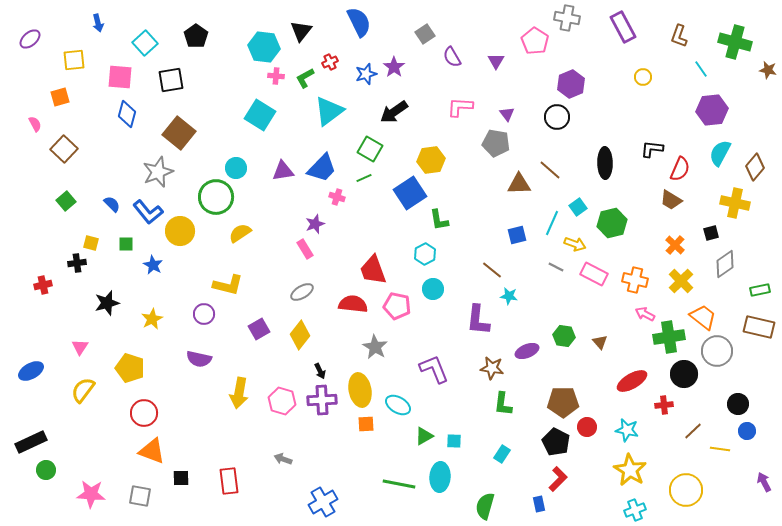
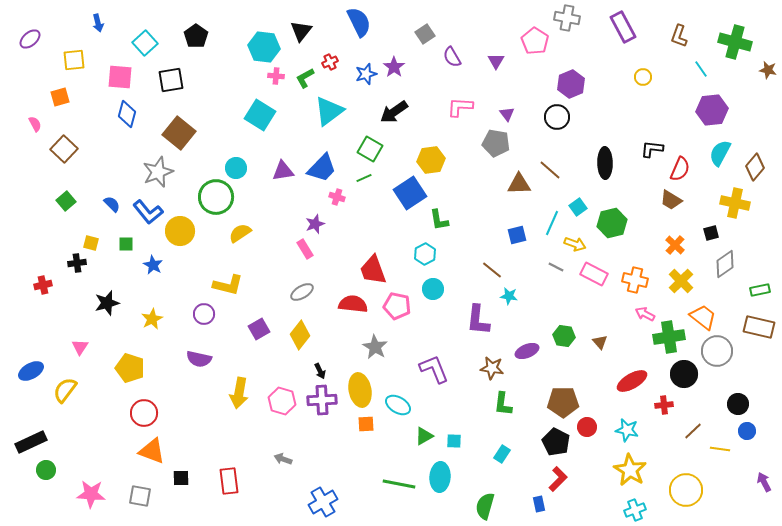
yellow semicircle at (83, 390): moved 18 px left
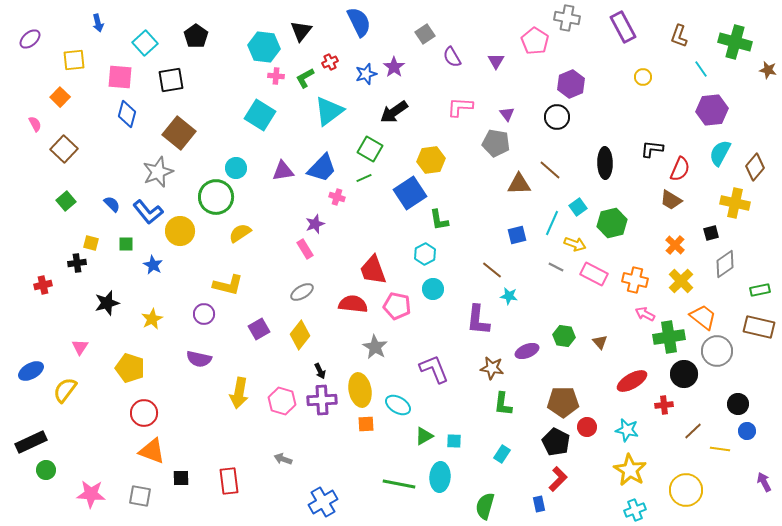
orange square at (60, 97): rotated 30 degrees counterclockwise
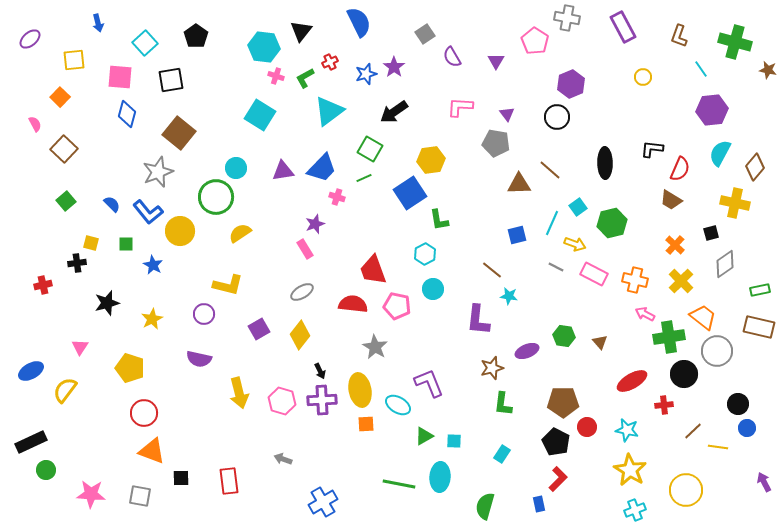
pink cross at (276, 76): rotated 14 degrees clockwise
brown star at (492, 368): rotated 25 degrees counterclockwise
purple L-shape at (434, 369): moved 5 px left, 14 px down
yellow arrow at (239, 393): rotated 24 degrees counterclockwise
blue circle at (747, 431): moved 3 px up
yellow line at (720, 449): moved 2 px left, 2 px up
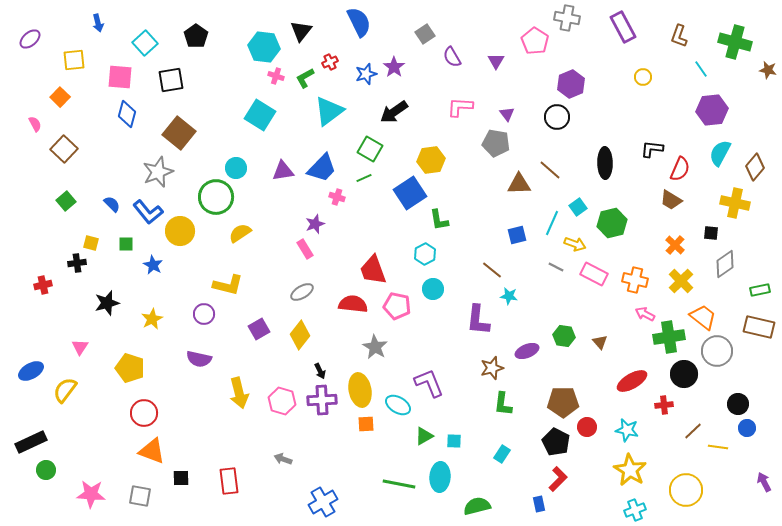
black square at (711, 233): rotated 21 degrees clockwise
green semicircle at (485, 506): moved 8 px left; rotated 60 degrees clockwise
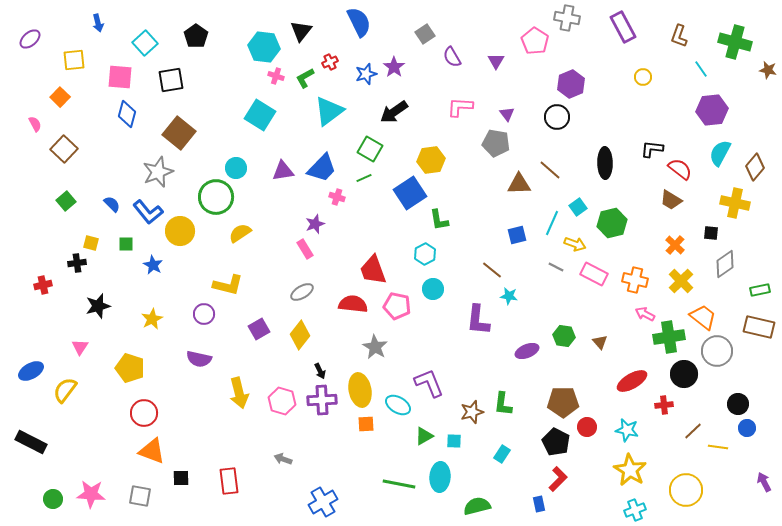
red semicircle at (680, 169): rotated 75 degrees counterclockwise
black star at (107, 303): moved 9 px left, 3 px down
brown star at (492, 368): moved 20 px left, 44 px down
black rectangle at (31, 442): rotated 52 degrees clockwise
green circle at (46, 470): moved 7 px right, 29 px down
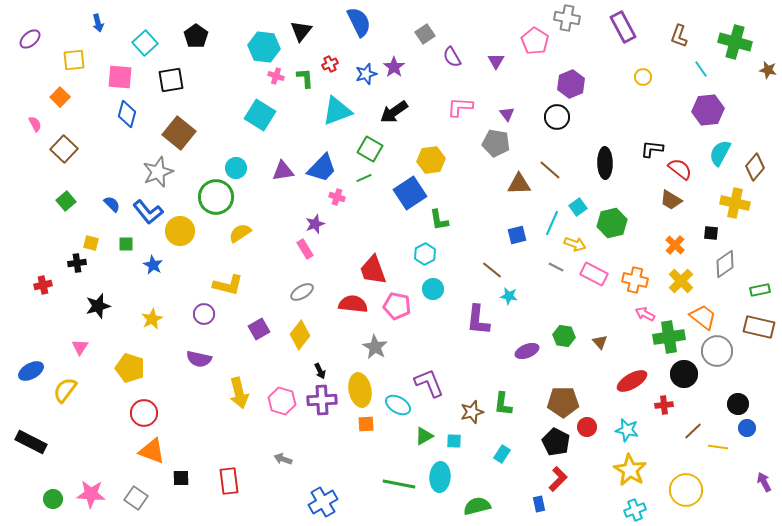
red cross at (330, 62): moved 2 px down
green L-shape at (305, 78): rotated 115 degrees clockwise
purple hexagon at (712, 110): moved 4 px left
cyan triangle at (329, 111): moved 8 px right; rotated 16 degrees clockwise
gray square at (140, 496): moved 4 px left, 2 px down; rotated 25 degrees clockwise
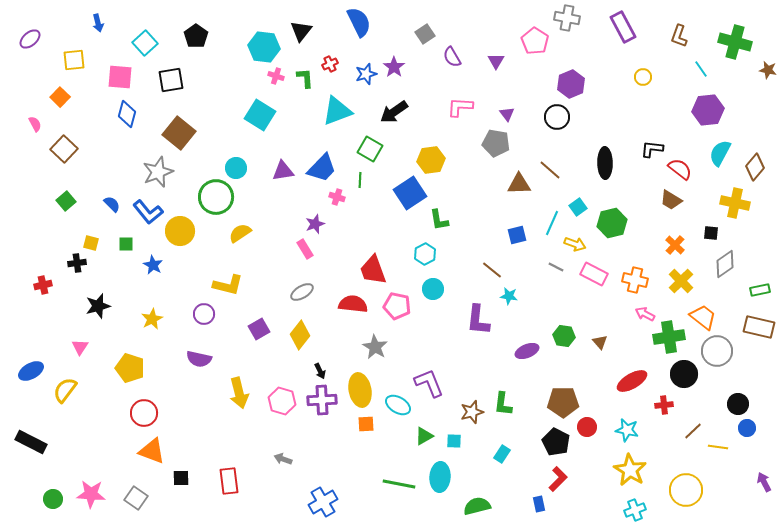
green line at (364, 178): moved 4 px left, 2 px down; rotated 63 degrees counterclockwise
